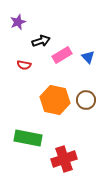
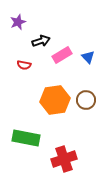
orange hexagon: rotated 20 degrees counterclockwise
green rectangle: moved 2 px left
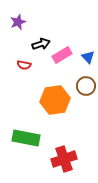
black arrow: moved 3 px down
brown circle: moved 14 px up
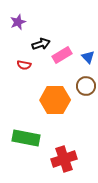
orange hexagon: rotated 8 degrees clockwise
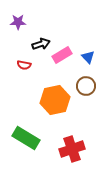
purple star: rotated 21 degrees clockwise
orange hexagon: rotated 12 degrees counterclockwise
green rectangle: rotated 20 degrees clockwise
red cross: moved 8 px right, 10 px up
